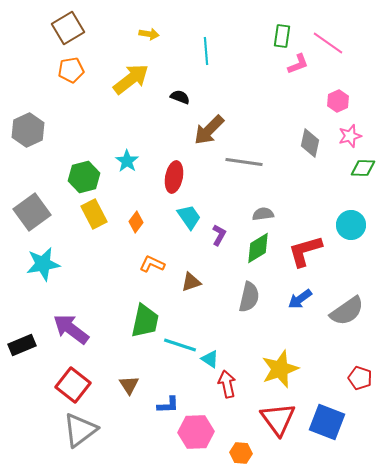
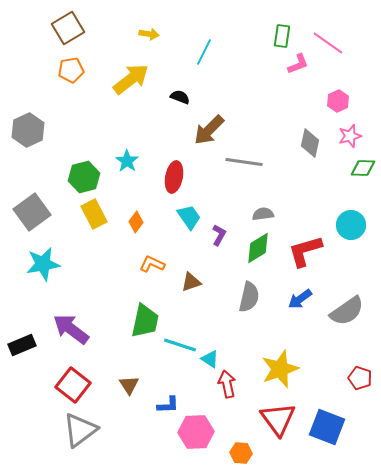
cyan line at (206, 51): moved 2 px left, 1 px down; rotated 32 degrees clockwise
blue square at (327, 422): moved 5 px down
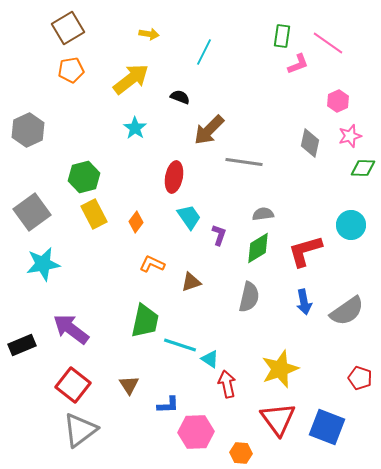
cyan star at (127, 161): moved 8 px right, 33 px up
purple L-shape at (219, 235): rotated 10 degrees counterclockwise
blue arrow at (300, 299): moved 4 px right, 3 px down; rotated 65 degrees counterclockwise
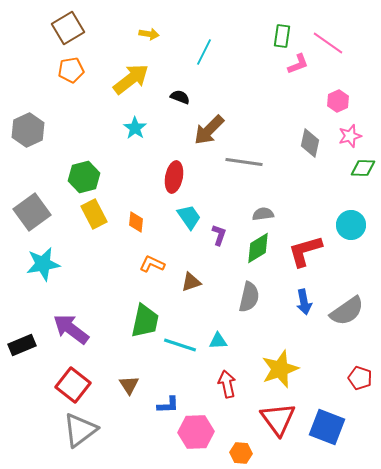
orange diamond at (136, 222): rotated 30 degrees counterclockwise
cyan triangle at (210, 359): moved 8 px right, 18 px up; rotated 36 degrees counterclockwise
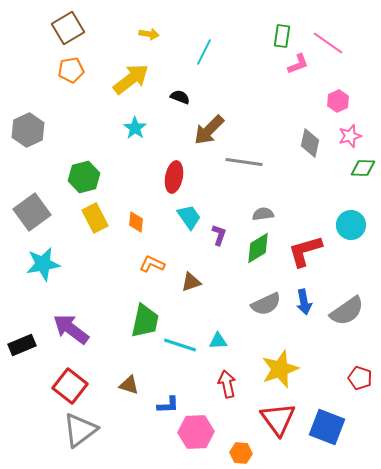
yellow rectangle at (94, 214): moved 1 px right, 4 px down
gray semicircle at (249, 297): moved 17 px right, 7 px down; rotated 52 degrees clockwise
red square at (73, 385): moved 3 px left, 1 px down
brown triangle at (129, 385): rotated 40 degrees counterclockwise
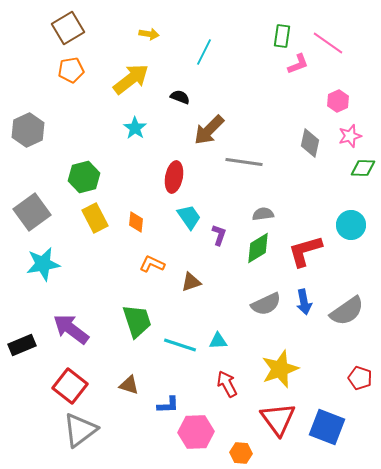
green trapezoid at (145, 321): moved 8 px left; rotated 30 degrees counterclockwise
red arrow at (227, 384): rotated 16 degrees counterclockwise
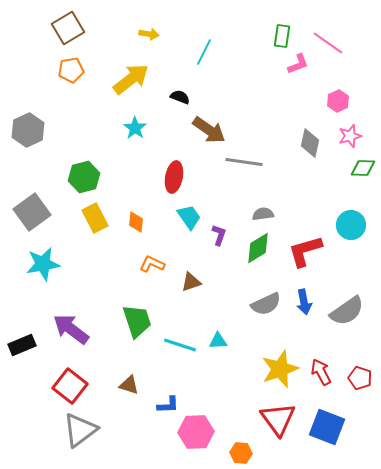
brown arrow at (209, 130): rotated 100 degrees counterclockwise
red arrow at (227, 384): moved 94 px right, 12 px up
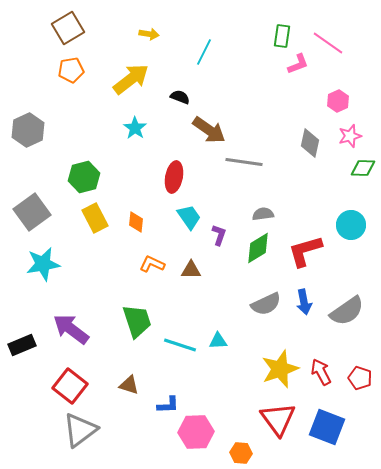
brown triangle at (191, 282): moved 12 px up; rotated 20 degrees clockwise
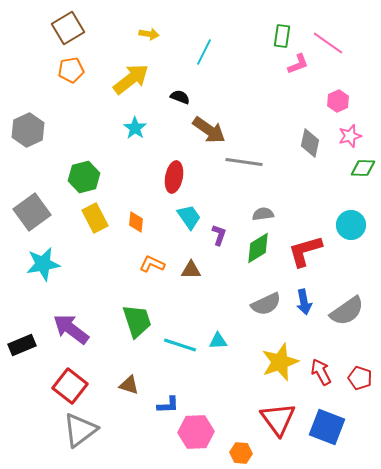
yellow star at (280, 369): moved 7 px up
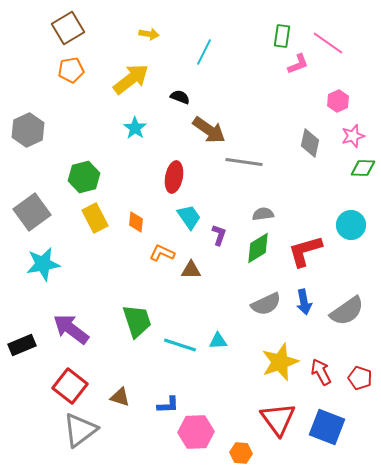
pink star at (350, 136): moved 3 px right
orange L-shape at (152, 264): moved 10 px right, 11 px up
brown triangle at (129, 385): moved 9 px left, 12 px down
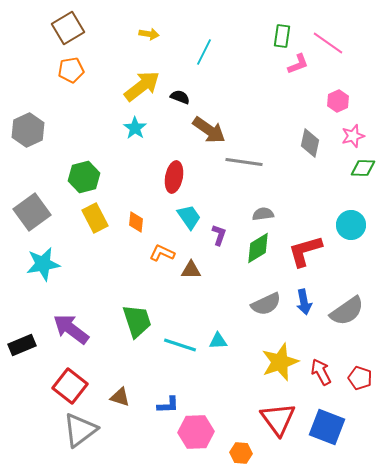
yellow arrow at (131, 79): moved 11 px right, 7 px down
